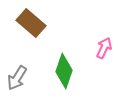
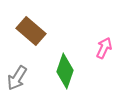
brown rectangle: moved 8 px down
green diamond: moved 1 px right
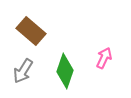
pink arrow: moved 10 px down
gray arrow: moved 6 px right, 7 px up
